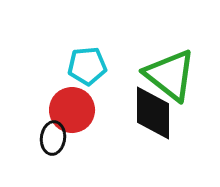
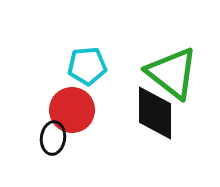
green triangle: moved 2 px right, 2 px up
black diamond: moved 2 px right
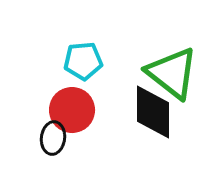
cyan pentagon: moved 4 px left, 5 px up
black diamond: moved 2 px left, 1 px up
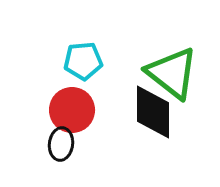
black ellipse: moved 8 px right, 6 px down
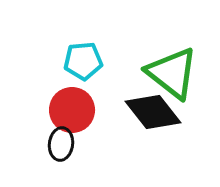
black diamond: rotated 38 degrees counterclockwise
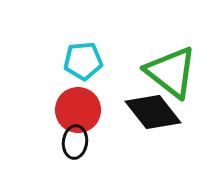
green triangle: moved 1 px left, 1 px up
red circle: moved 6 px right
black ellipse: moved 14 px right, 2 px up
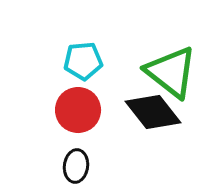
black ellipse: moved 1 px right, 24 px down
